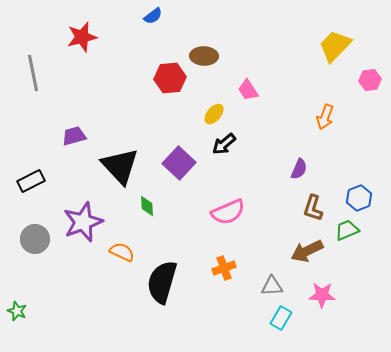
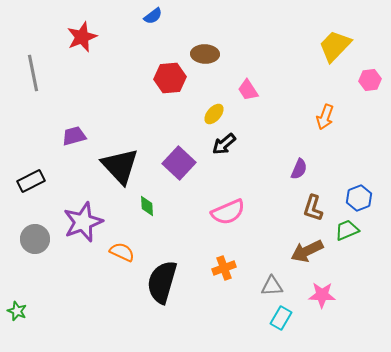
red star: rotated 8 degrees counterclockwise
brown ellipse: moved 1 px right, 2 px up
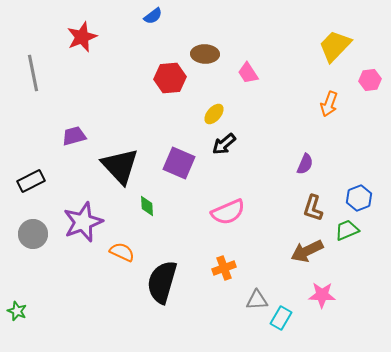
pink trapezoid: moved 17 px up
orange arrow: moved 4 px right, 13 px up
purple square: rotated 20 degrees counterclockwise
purple semicircle: moved 6 px right, 5 px up
gray circle: moved 2 px left, 5 px up
gray triangle: moved 15 px left, 14 px down
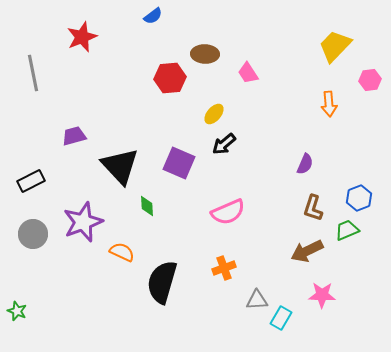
orange arrow: rotated 25 degrees counterclockwise
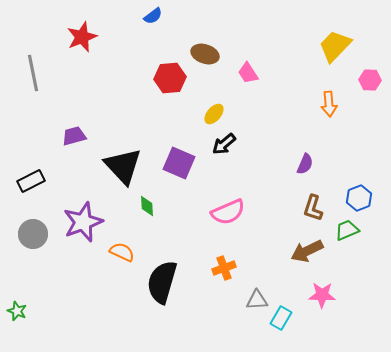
brown ellipse: rotated 16 degrees clockwise
pink hexagon: rotated 10 degrees clockwise
black triangle: moved 3 px right
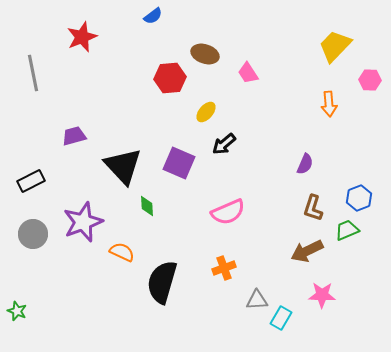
yellow ellipse: moved 8 px left, 2 px up
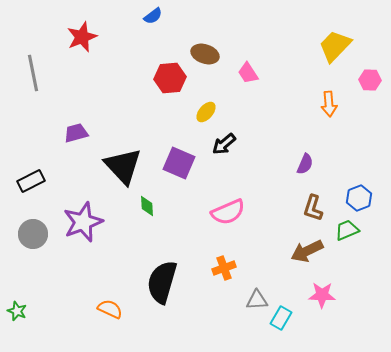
purple trapezoid: moved 2 px right, 3 px up
orange semicircle: moved 12 px left, 57 px down
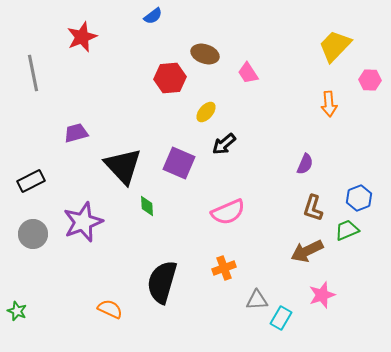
pink star: rotated 20 degrees counterclockwise
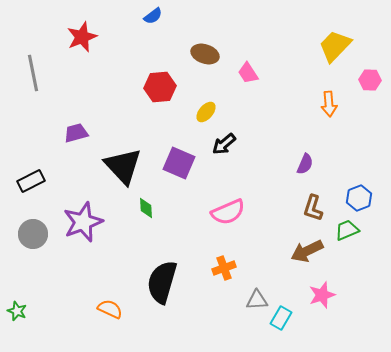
red hexagon: moved 10 px left, 9 px down
green diamond: moved 1 px left, 2 px down
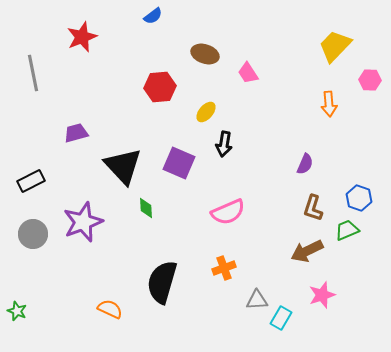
black arrow: rotated 40 degrees counterclockwise
blue hexagon: rotated 20 degrees counterclockwise
